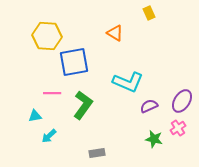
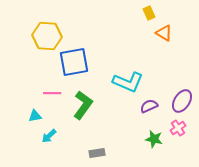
orange triangle: moved 49 px right
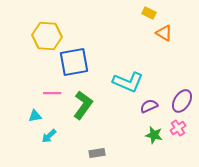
yellow rectangle: rotated 40 degrees counterclockwise
green star: moved 4 px up
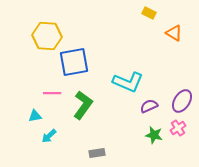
orange triangle: moved 10 px right
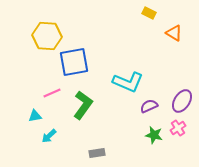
pink line: rotated 24 degrees counterclockwise
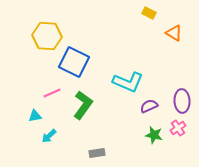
blue square: rotated 36 degrees clockwise
purple ellipse: rotated 35 degrees counterclockwise
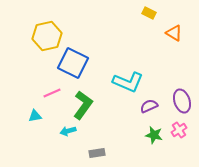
yellow hexagon: rotated 16 degrees counterclockwise
blue square: moved 1 px left, 1 px down
purple ellipse: rotated 15 degrees counterclockwise
pink cross: moved 1 px right, 2 px down
cyan arrow: moved 19 px right, 5 px up; rotated 28 degrees clockwise
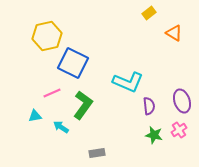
yellow rectangle: rotated 64 degrees counterclockwise
purple semicircle: rotated 108 degrees clockwise
cyan arrow: moved 7 px left, 4 px up; rotated 49 degrees clockwise
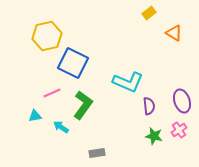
green star: moved 1 px down
